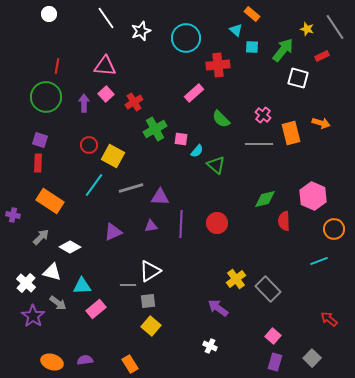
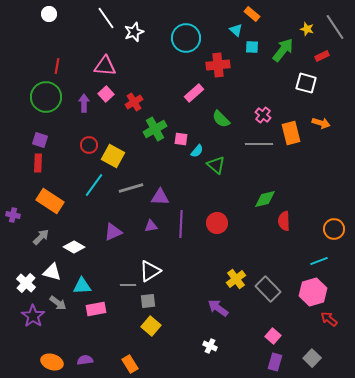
white star at (141, 31): moved 7 px left, 1 px down
white square at (298, 78): moved 8 px right, 5 px down
pink hexagon at (313, 196): moved 96 px down; rotated 20 degrees clockwise
white diamond at (70, 247): moved 4 px right
pink rectangle at (96, 309): rotated 30 degrees clockwise
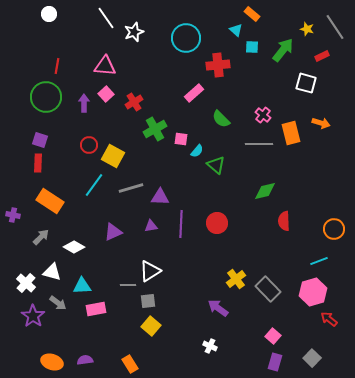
green diamond at (265, 199): moved 8 px up
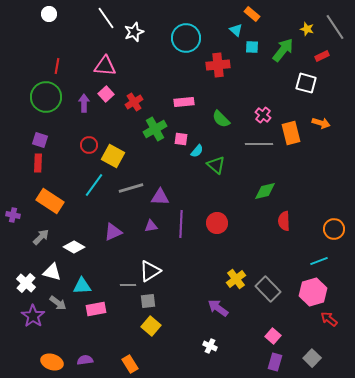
pink rectangle at (194, 93): moved 10 px left, 9 px down; rotated 36 degrees clockwise
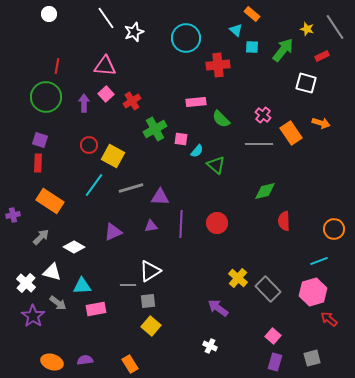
red cross at (134, 102): moved 2 px left, 1 px up
pink rectangle at (184, 102): moved 12 px right
orange rectangle at (291, 133): rotated 20 degrees counterclockwise
purple cross at (13, 215): rotated 24 degrees counterclockwise
yellow cross at (236, 279): moved 2 px right, 1 px up; rotated 12 degrees counterclockwise
gray square at (312, 358): rotated 30 degrees clockwise
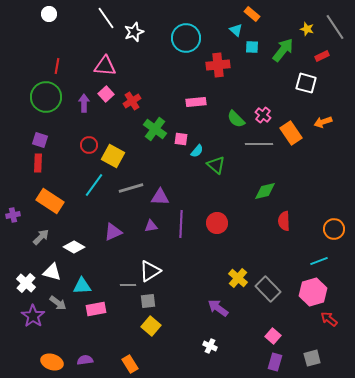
green semicircle at (221, 119): moved 15 px right
orange arrow at (321, 123): moved 2 px right, 1 px up; rotated 144 degrees clockwise
green cross at (155, 129): rotated 25 degrees counterclockwise
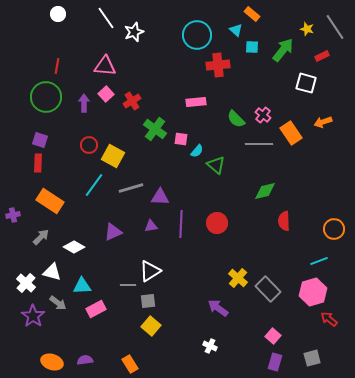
white circle at (49, 14): moved 9 px right
cyan circle at (186, 38): moved 11 px right, 3 px up
pink rectangle at (96, 309): rotated 18 degrees counterclockwise
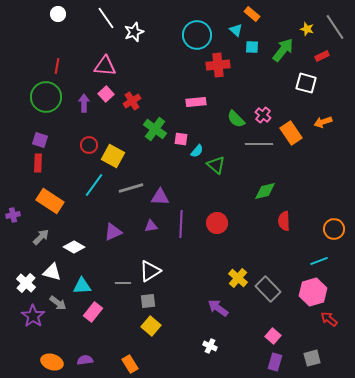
gray line at (128, 285): moved 5 px left, 2 px up
pink rectangle at (96, 309): moved 3 px left, 3 px down; rotated 24 degrees counterclockwise
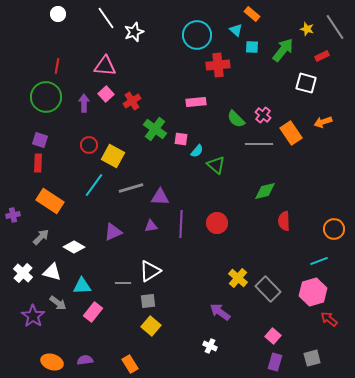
white cross at (26, 283): moved 3 px left, 10 px up
purple arrow at (218, 308): moved 2 px right, 4 px down
